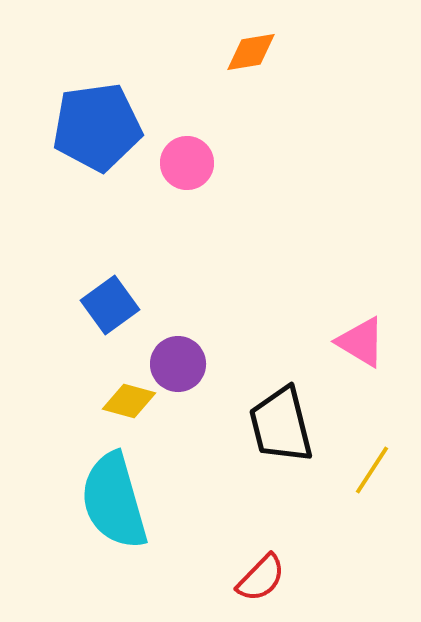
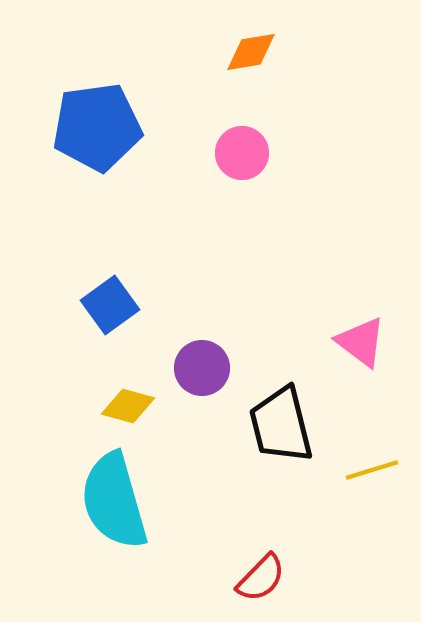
pink circle: moved 55 px right, 10 px up
pink triangle: rotated 6 degrees clockwise
purple circle: moved 24 px right, 4 px down
yellow diamond: moved 1 px left, 5 px down
yellow line: rotated 40 degrees clockwise
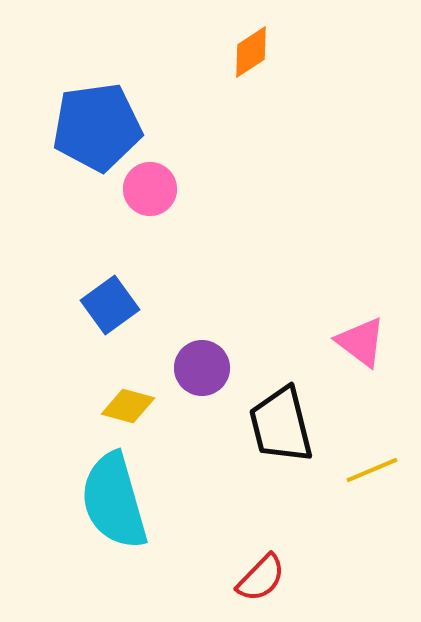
orange diamond: rotated 24 degrees counterclockwise
pink circle: moved 92 px left, 36 px down
yellow line: rotated 6 degrees counterclockwise
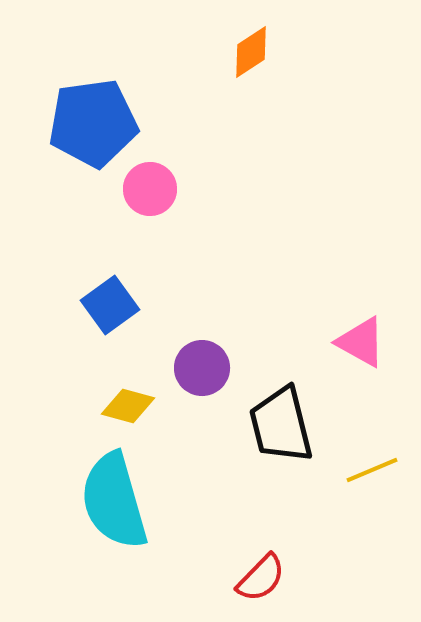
blue pentagon: moved 4 px left, 4 px up
pink triangle: rotated 8 degrees counterclockwise
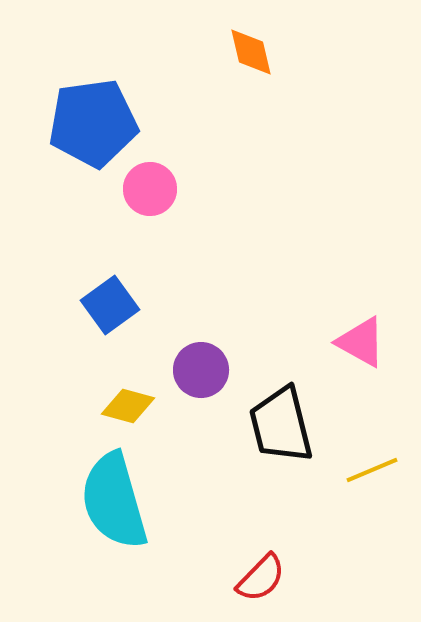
orange diamond: rotated 70 degrees counterclockwise
purple circle: moved 1 px left, 2 px down
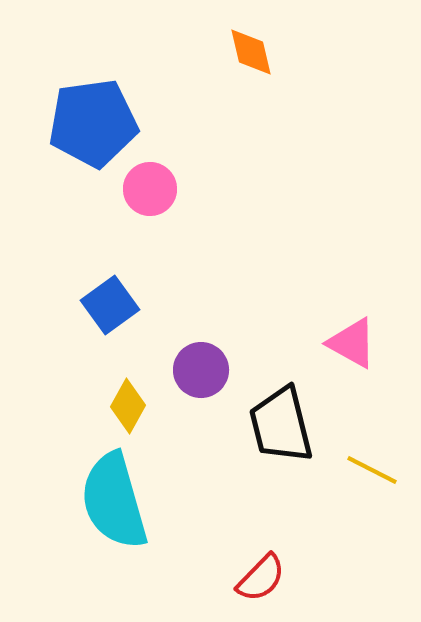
pink triangle: moved 9 px left, 1 px down
yellow diamond: rotated 76 degrees counterclockwise
yellow line: rotated 50 degrees clockwise
